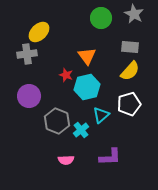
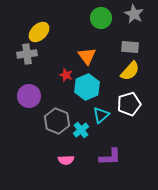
cyan hexagon: rotated 10 degrees counterclockwise
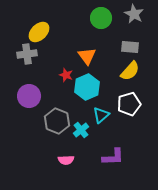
purple L-shape: moved 3 px right
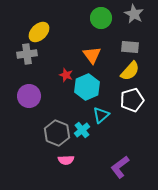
orange triangle: moved 5 px right, 1 px up
white pentagon: moved 3 px right, 4 px up
gray hexagon: moved 12 px down
cyan cross: moved 1 px right
purple L-shape: moved 7 px right, 10 px down; rotated 145 degrees clockwise
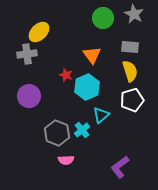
green circle: moved 2 px right
yellow semicircle: rotated 60 degrees counterclockwise
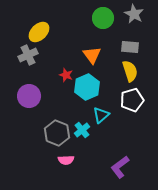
gray cross: moved 1 px right, 1 px down; rotated 18 degrees counterclockwise
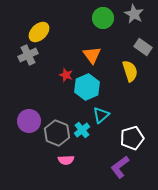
gray rectangle: moved 13 px right; rotated 30 degrees clockwise
purple circle: moved 25 px down
white pentagon: moved 38 px down
